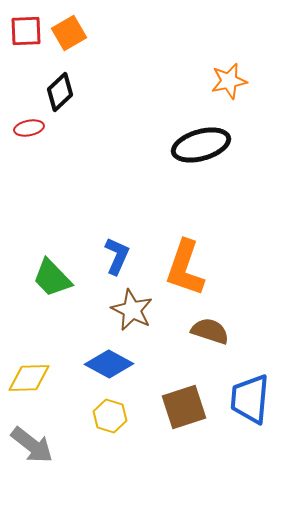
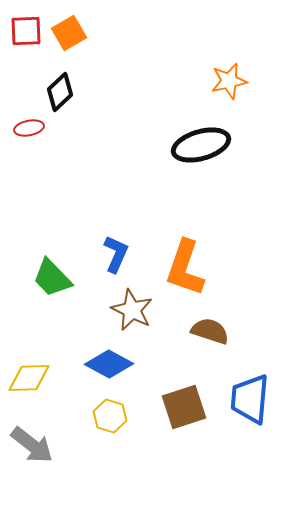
blue L-shape: moved 1 px left, 2 px up
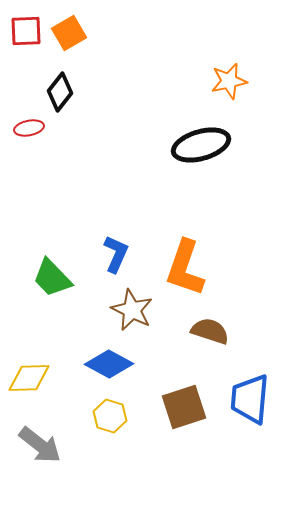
black diamond: rotated 9 degrees counterclockwise
gray arrow: moved 8 px right
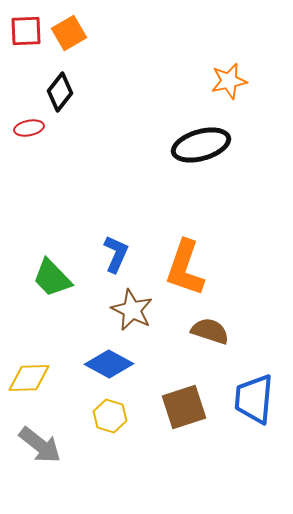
blue trapezoid: moved 4 px right
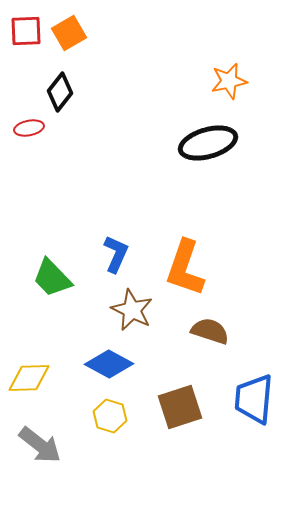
black ellipse: moved 7 px right, 2 px up
brown square: moved 4 px left
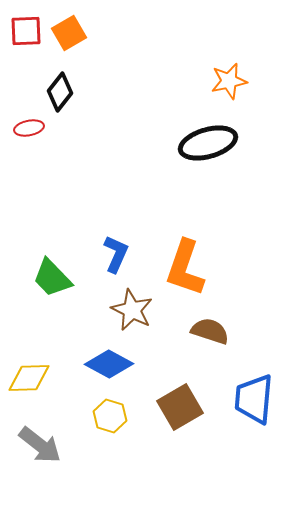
brown square: rotated 12 degrees counterclockwise
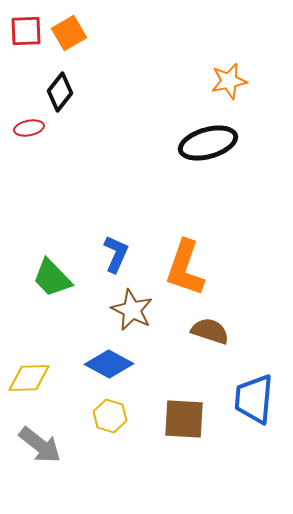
brown square: moved 4 px right, 12 px down; rotated 33 degrees clockwise
